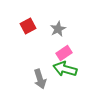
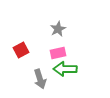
red square: moved 7 px left, 24 px down
pink rectangle: moved 6 px left; rotated 21 degrees clockwise
green arrow: rotated 15 degrees counterclockwise
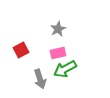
green arrow: rotated 30 degrees counterclockwise
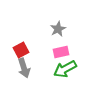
pink rectangle: moved 3 px right, 1 px up
gray arrow: moved 16 px left, 11 px up
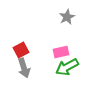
gray star: moved 9 px right, 12 px up
green arrow: moved 2 px right, 2 px up
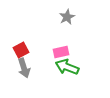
green arrow: rotated 50 degrees clockwise
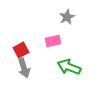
pink rectangle: moved 8 px left, 11 px up
green arrow: moved 2 px right
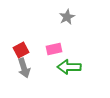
pink rectangle: moved 1 px right, 8 px down
green arrow: rotated 20 degrees counterclockwise
